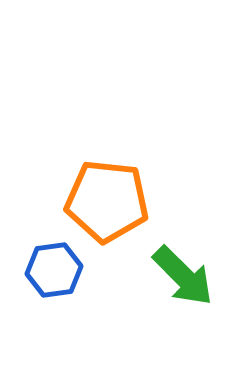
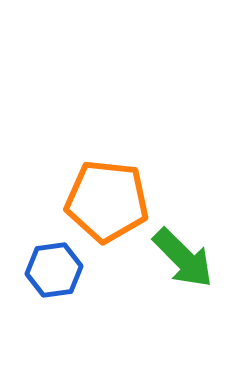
green arrow: moved 18 px up
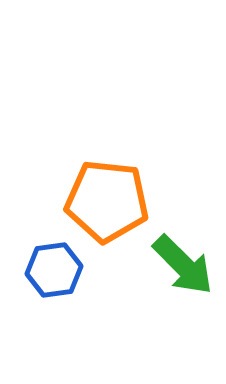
green arrow: moved 7 px down
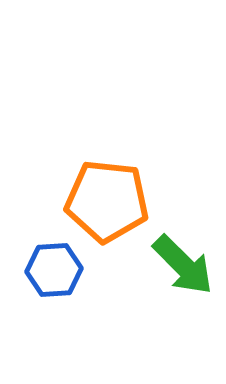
blue hexagon: rotated 4 degrees clockwise
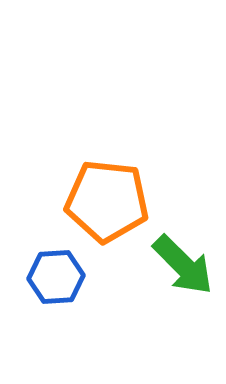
blue hexagon: moved 2 px right, 7 px down
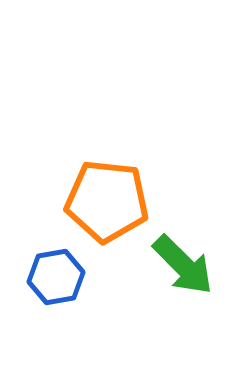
blue hexagon: rotated 6 degrees counterclockwise
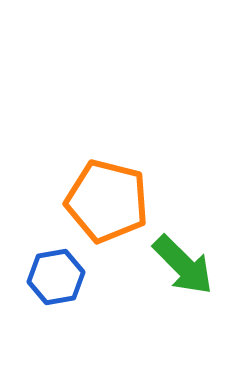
orange pentagon: rotated 8 degrees clockwise
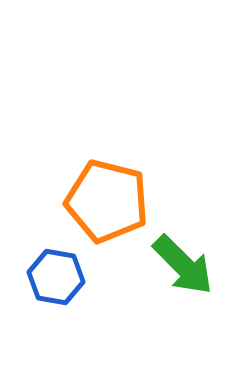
blue hexagon: rotated 20 degrees clockwise
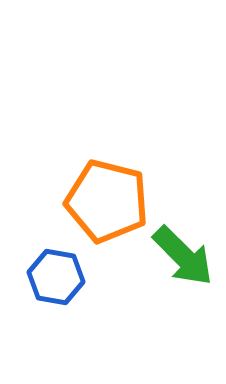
green arrow: moved 9 px up
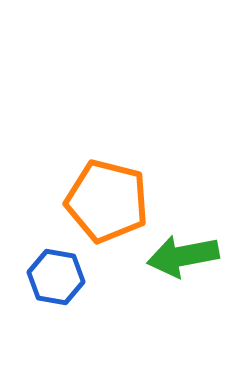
green arrow: rotated 124 degrees clockwise
